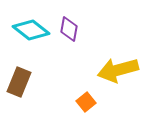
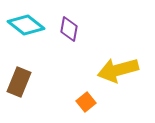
cyan diamond: moved 5 px left, 5 px up
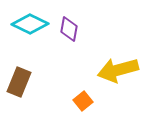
cyan diamond: moved 4 px right, 1 px up; rotated 12 degrees counterclockwise
orange square: moved 3 px left, 1 px up
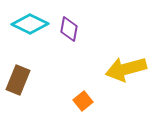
yellow arrow: moved 8 px right, 1 px up
brown rectangle: moved 1 px left, 2 px up
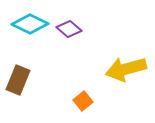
purple diamond: rotated 60 degrees counterclockwise
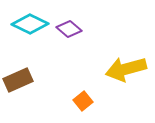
brown rectangle: rotated 44 degrees clockwise
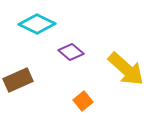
cyan diamond: moved 7 px right
purple diamond: moved 2 px right, 23 px down
yellow arrow: rotated 123 degrees counterclockwise
